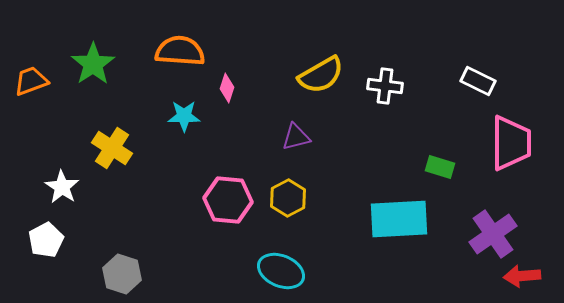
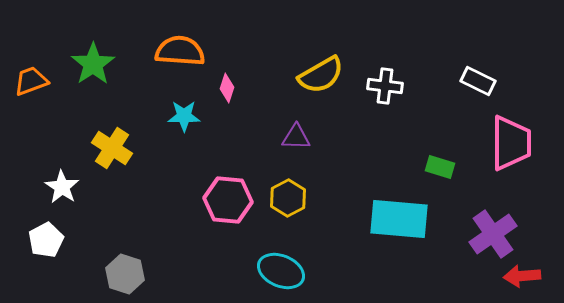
purple triangle: rotated 16 degrees clockwise
cyan rectangle: rotated 8 degrees clockwise
gray hexagon: moved 3 px right
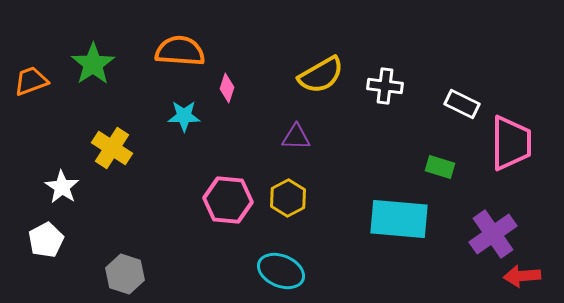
white rectangle: moved 16 px left, 23 px down
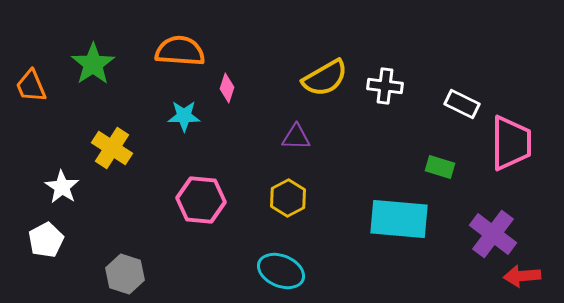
yellow semicircle: moved 4 px right, 3 px down
orange trapezoid: moved 5 px down; rotated 93 degrees counterclockwise
pink hexagon: moved 27 px left
purple cross: rotated 18 degrees counterclockwise
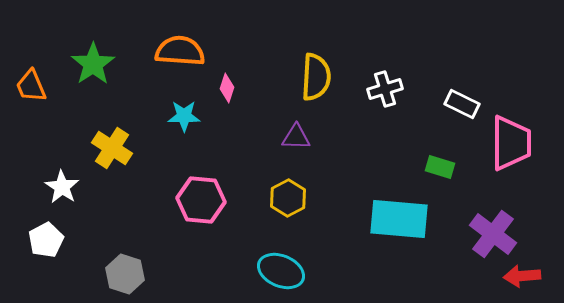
yellow semicircle: moved 9 px left, 1 px up; rotated 57 degrees counterclockwise
white cross: moved 3 px down; rotated 24 degrees counterclockwise
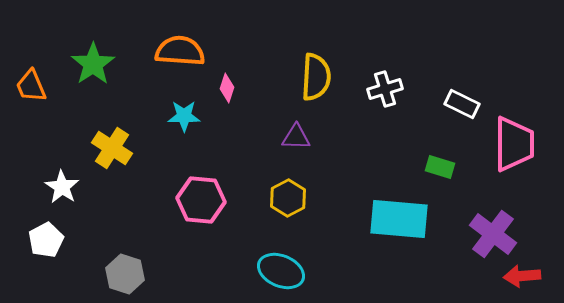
pink trapezoid: moved 3 px right, 1 px down
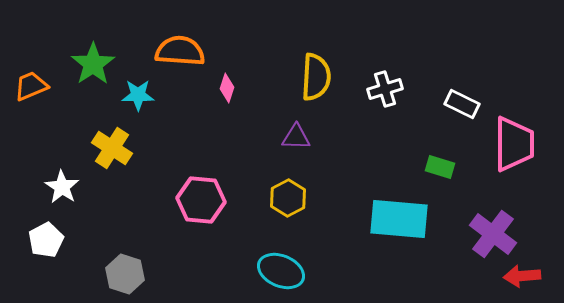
orange trapezoid: rotated 90 degrees clockwise
cyan star: moved 46 px left, 21 px up
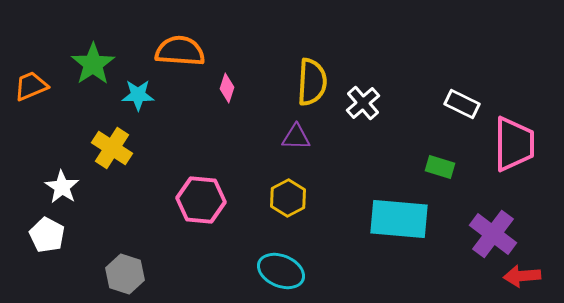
yellow semicircle: moved 4 px left, 5 px down
white cross: moved 22 px left, 14 px down; rotated 24 degrees counterclockwise
white pentagon: moved 1 px right, 5 px up; rotated 16 degrees counterclockwise
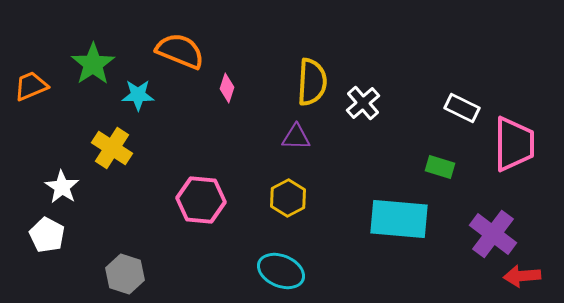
orange semicircle: rotated 18 degrees clockwise
white rectangle: moved 4 px down
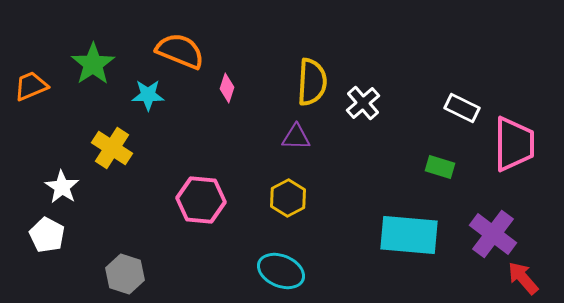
cyan star: moved 10 px right
cyan rectangle: moved 10 px right, 16 px down
red arrow: moved 1 px right, 2 px down; rotated 54 degrees clockwise
